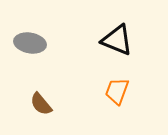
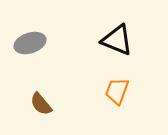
gray ellipse: rotated 28 degrees counterclockwise
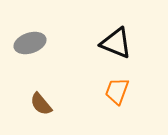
black triangle: moved 1 px left, 3 px down
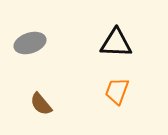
black triangle: rotated 20 degrees counterclockwise
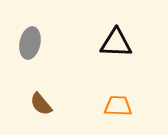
gray ellipse: rotated 60 degrees counterclockwise
orange trapezoid: moved 1 px right, 15 px down; rotated 72 degrees clockwise
